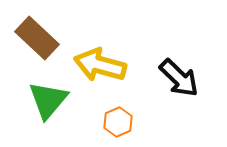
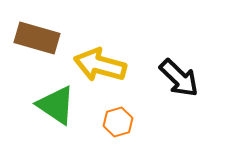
brown rectangle: rotated 27 degrees counterclockwise
green triangle: moved 8 px right, 5 px down; rotated 36 degrees counterclockwise
orange hexagon: rotated 8 degrees clockwise
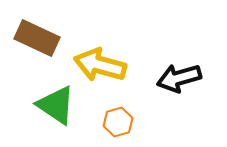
brown rectangle: rotated 9 degrees clockwise
black arrow: rotated 120 degrees clockwise
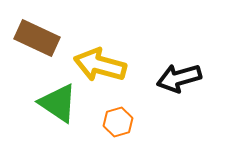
green triangle: moved 2 px right, 2 px up
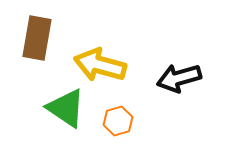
brown rectangle: rotated 75 degrees clockwise
green triangle: moved 8 px right, 5 px down
orange hexagon: moved 1 px up
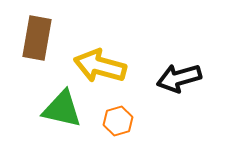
yellow arrow: moved 1 px down
green triangle: moved 4 px left, 1 px down; rotated 21 degrees counterclockwise
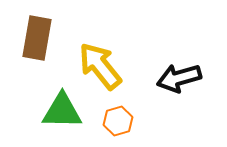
yellow arrow: rotated 36 degrees clockwise
green triangle: moved 2 px down; rotated 12 degrees counterclockwise
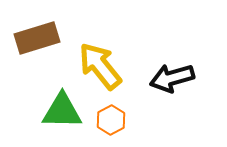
brown rectangle: rotated 63 degrees clockwise
black arrow: moved 7 px left
orange hexagon: moved 7 px left, 1 px up; rotated 12 degrees counterclockwise
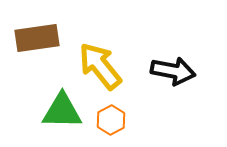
brown rectangle: rotated 9 degrees clockwise
black arrow: moved 1 px right, 7 px up; rotated 153 degrees counterclockwise
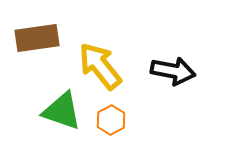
green triangle: rotated 18 degrees clockwise
